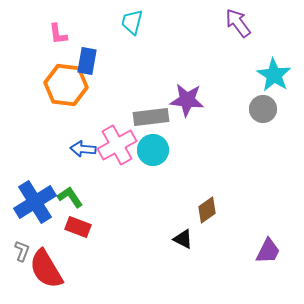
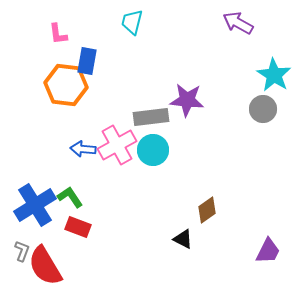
purple arrow: rotated 24 degrees counterclockwise
blue cross: moved 3 px down
red semicircle: moved 1 px left, 3 px up
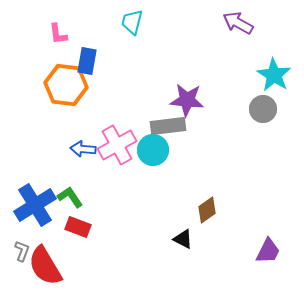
gray rectangle: moved 17 px right, 9 px down
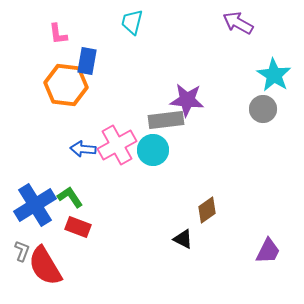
gray rectangle: moved 2 px left, 6 px up
